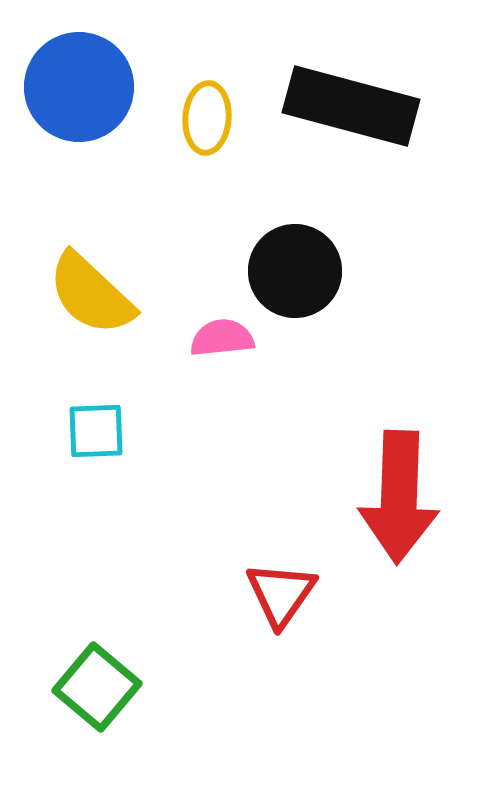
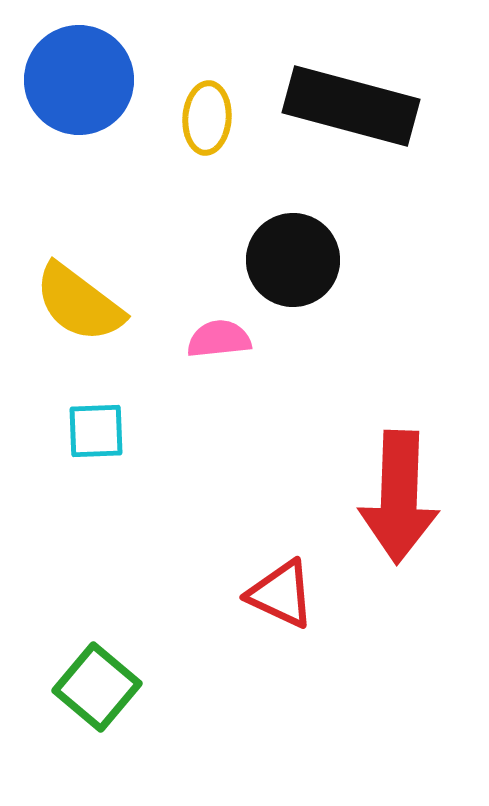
blue circle: moved 7 px up
black circle: moved 2 px left, 11 px up
yellow semicircle: moved 12 px left, 9 px down; rotated 6 degrees counterclockwise
pink semicircle: moved 3 px left, 1 px down
red triangle: rotated 40 degrees counterclockwise
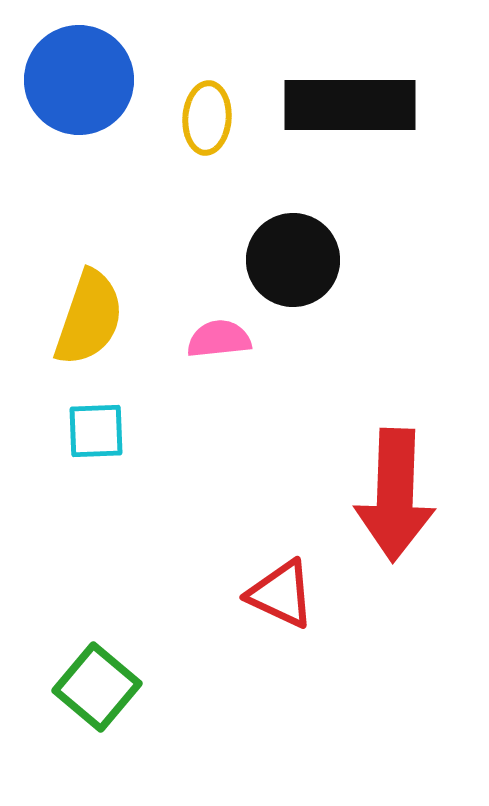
black rectangle: moved 1 px left, 1 px up; rotated 15 degrees counterclockwise
yellow semicircle: moved 10 px right, 15 px down; rotated 108 degrees counterclockwise
red arrow: moved 4 px left, 2 px up
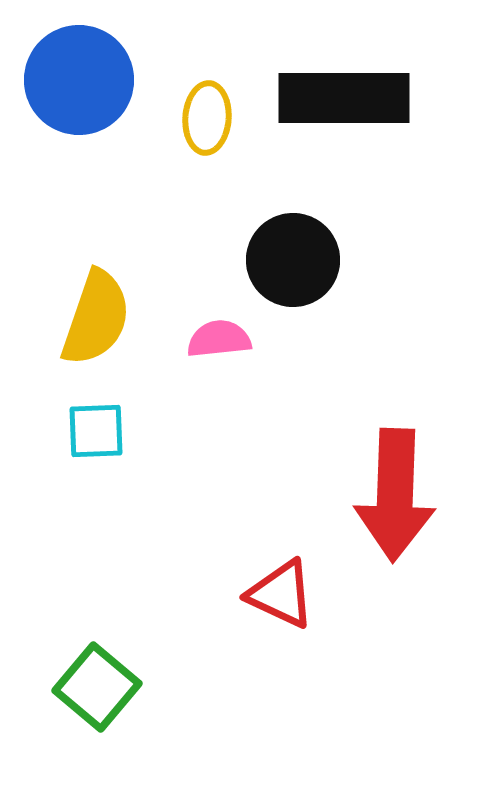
black rectangle: moved 6 px left, 7 px up
yellow semicircle: moved 7 px right
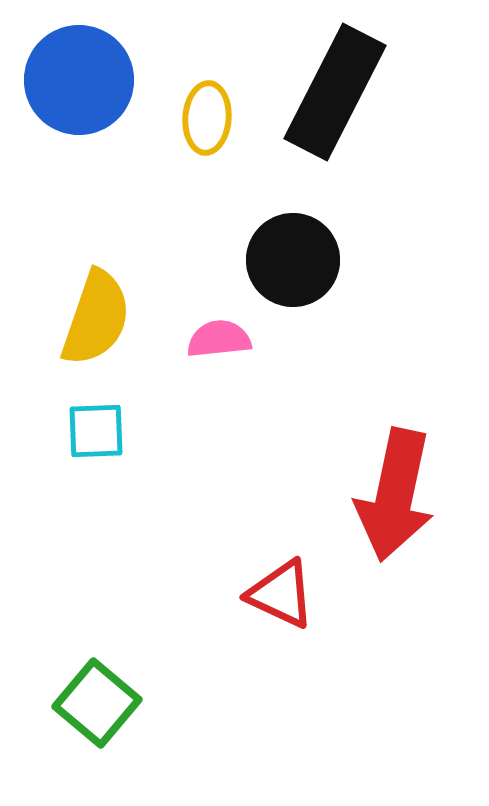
black rectangle: moved 9 px left, 6 px up; rotated 63 degrees counterclockwise
red arrow: rotated 10 degrees clockwise
green square: moved 16 px down
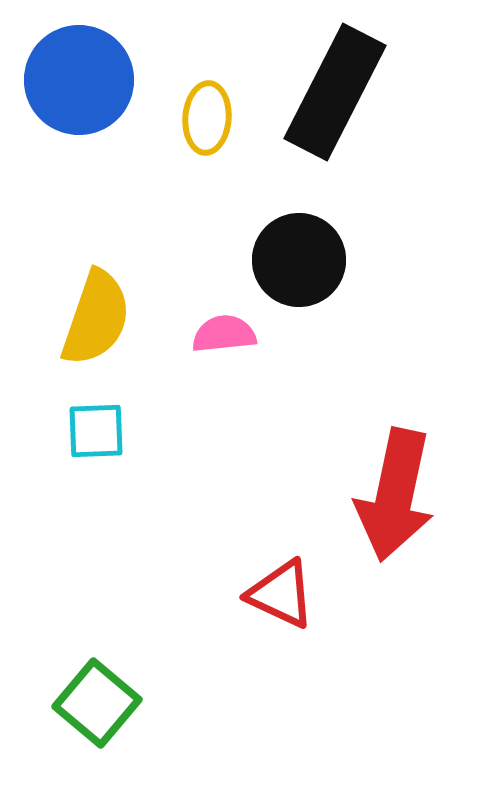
black circle: moved 6 px right
pink semicircle: moved 5 px right, 5 px up
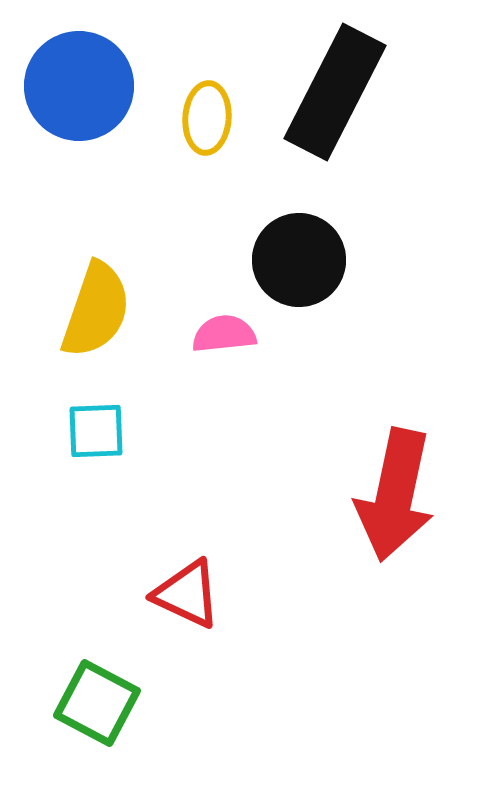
blue circle: moved 6 px down
yellow semicircle: moved 8 px up
red triangle: moved 94 px left
green square: rotated 12 degrees counterclockwise
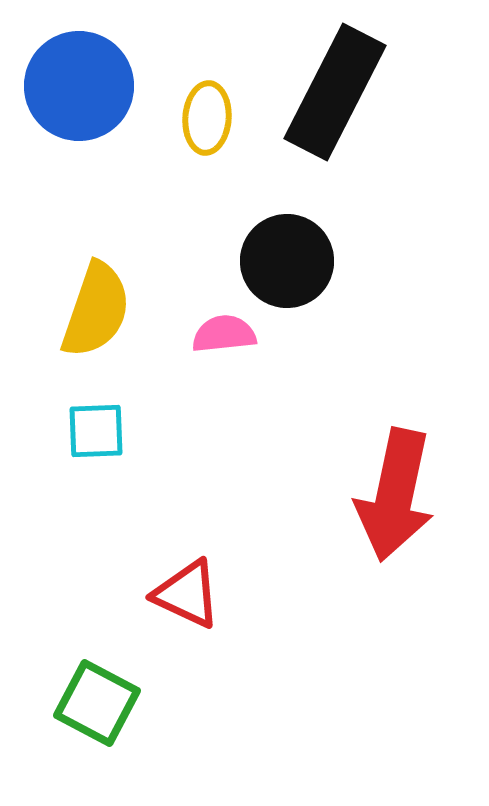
black circle: moved 12 px left, 1 px down
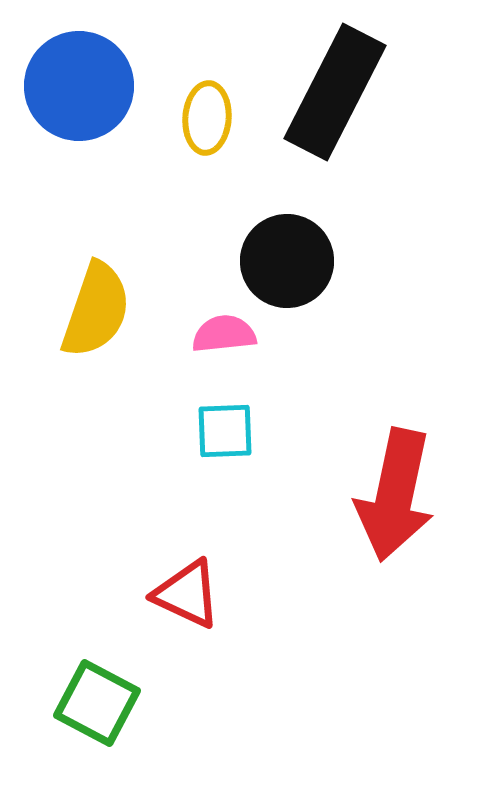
cyan square: moved 129 px right
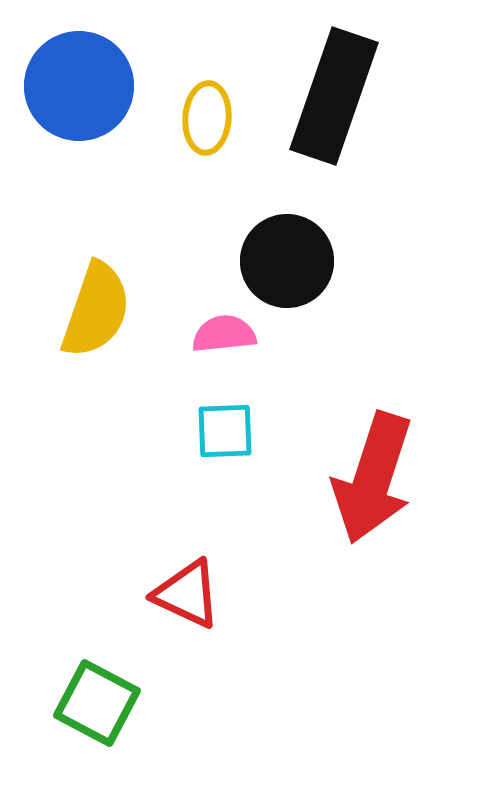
black rectangle: moved 1 px left, 4 px down; rotated 8 degrees counterclockwise
red arrow: moved 22 px left, 17 px up; rotated 6 degrees clockwise
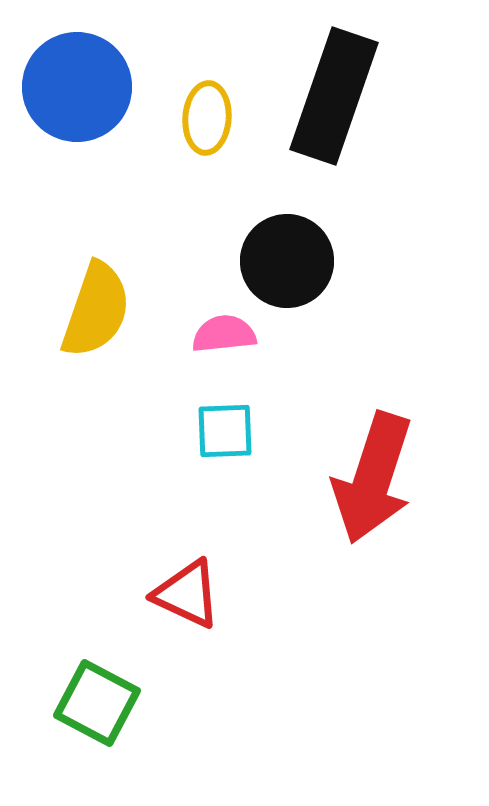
blue circle: moved 2 px left, 1 px down
